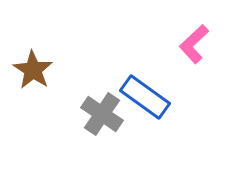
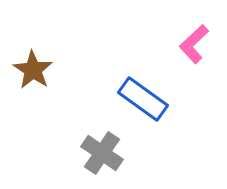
blue rectangle: moved 2 px left, 2 px down
gray cross: moved 39 px down
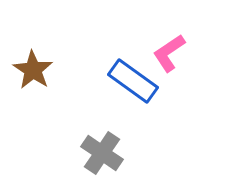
pink L-shape: moved 25 px left, 9 px down; rotated 9 degrees clockwise
blue rectangle: moved 10 px left, 18 px up
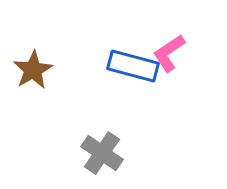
brown star: rotated 9 degrees clockwise
blue rectangle: moved 15 px up; rotated 21 degrees counterclockwise
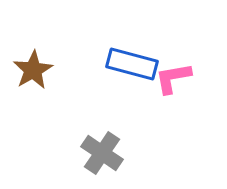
pink L-shape: moved 4 px right, 25 px down; rotated 24 degrees clockwise
blue rectangle: moved 1 px left, 2 px up
